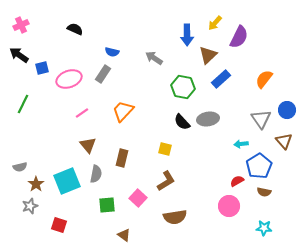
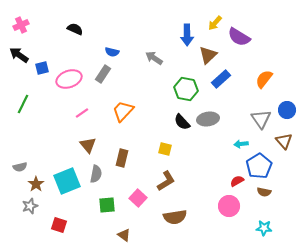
purple semicircle at (239, 37): rotated 95 degrees clockwise
green hexagon at (183, 87): moved 3 px right, 2 px down
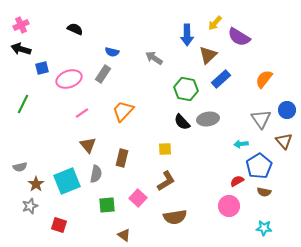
black arrow at (19, 55): moved 2 px right, 6 px up; rotated 18 degrees counterclockwise
yellow square at (165, 149): rotated 16 degrees counterclockwise
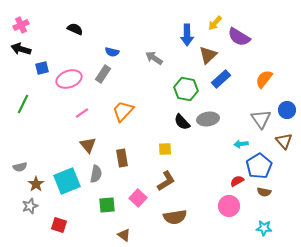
brown rectangle at (122, 158): rotated 24 degrees counterclockwise
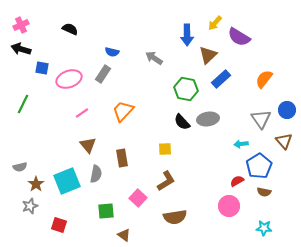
black semicircle at (75, 29): moved 5 px left
blue square at (42, 68): rotated 24 degrees clockwise
green square at (107, 205): moved 1 px left, 6 px down
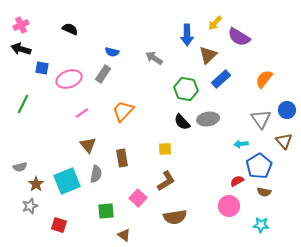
cyan star at (264, 228): moved 3 px left, 3 px up
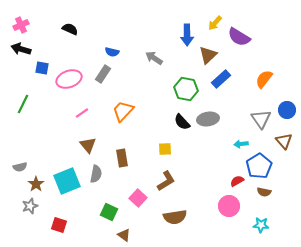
green square at (106, 211): moved 3 px right, 1 px down; rotated 30 degrees clockwise
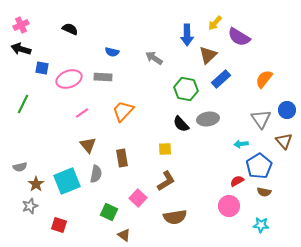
gray rectangle at (103, 74): moved 3 px down; rotated 60 degrees clockwise
black semicircle at (182, 122): moved 1 px left, 2 px down
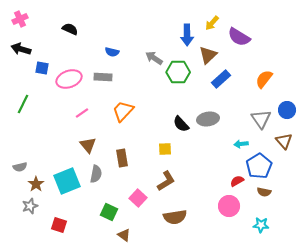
yellow arrow at (215, 23): moved 3 px left
pink cross at (21, 25): moved 1 px left, 6 px up
green hexagon at (186, 89): moved 8 px left, 17 px up; rotated 10 degrees counterclockwise
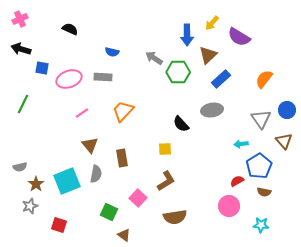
gray ellipse at (208, 119): moved 4 px right, 9 px up
brown triangle at (88, 145): moved 2 px right
